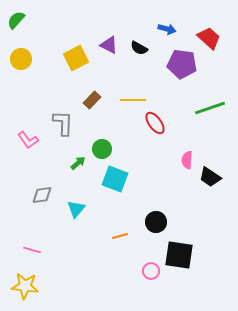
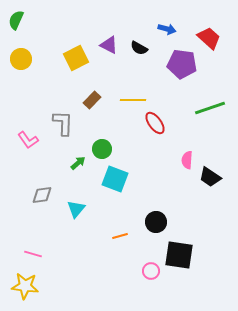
green semicircle: rotated 18 degrees counterclockwise
pink line: moved 1 px right, 4 px down
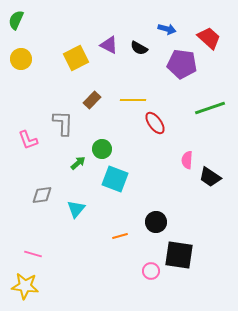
pink L-shape: rotated 15 degrees clockwise
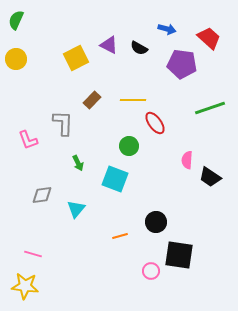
yellow circle: moved 5 px left
green circle: moved 27 px right, 3 px up
green arrow: rotated 105 degrees clockwise
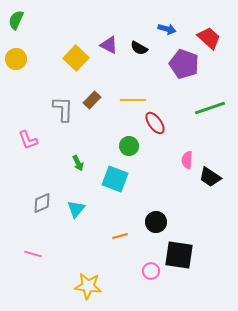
yellow square: rotated 20 degrees counterclockwise
purple pentagon: moved 2 px right; rotated 12 degrees clockwise
gray L-shape: moved 14 px up
gray diamond: moved 8 px down; rotated 15 degrees counterclockwise
yellow star: moved 63 px right
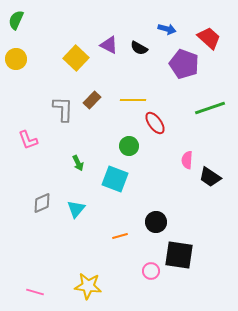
pink line: moved 2 px right, 38 px down
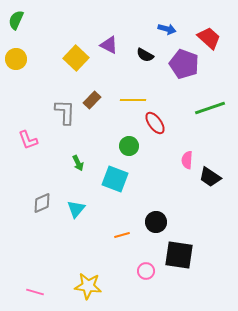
black semicircle: moved 6 px right, 7 px down
gray L-shape: moved 2 px right, 3 px down
orange line: moved 2 px right, 1 px up
pink circle: moved 5 px left
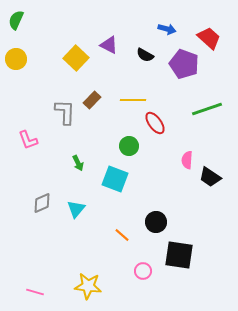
green line: moved 3 px left, 1 px down
orange line: rotated 56 degrees clockwise
pink circle: moved 3 px left
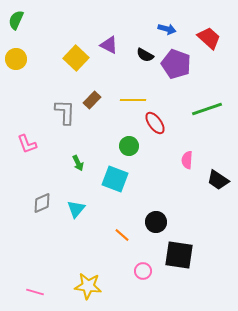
purple pentagon: moved 8 px left
pink L-shape: moved 1 px left, 4 px down
black trapezoid: moved 8 px right, 3 px down
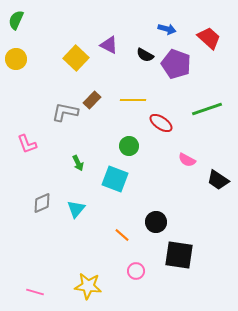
gray L-shape: rotated 80 degrees counterclockwise
red ellipse: moved 6 px right; rotated 20 degrees counterclockwise
pink semicircle: rotated 66 degrees counterclockwise
pink circle: moved 7 px left
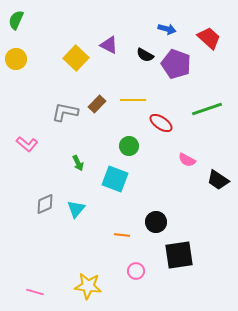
brown rectangle: moved 5 px right, 4 px down
pink L-shape: rotated 30 degrees counterclockwise
gray diamond: moved 3 px right, 1 px down
orange line: rotated 35 degrees counterclockwise
black square: rotated 16 degrees counterclockwise
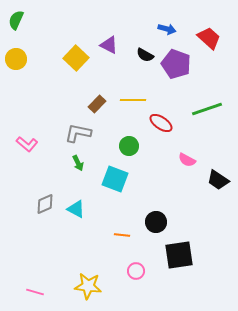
gray L-shape: moved 13 px right, 21 px down
cyan triangle: rotated 42 degrees counterclockwise
